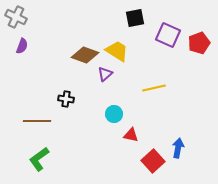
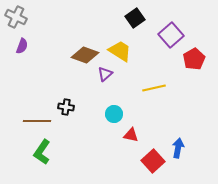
black square: rotated 24 degrees counterclockwise
purple square: moved 3 px right; rotated 25 degrees clockwise
red pentagon: moved 5 px left, 16 px down; rotated 10 degrees counterclockwise
yellow trapezoid: moved 3 px right
black cross: moved 8 px down
green L-shape: moved 3 px right, 7 px up; rotated 20 degrees counterclockwise
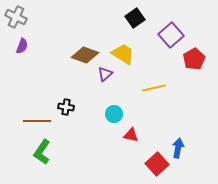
yellow trapezoid: moved 3 px right, 3 px down
red square: moved 4 px right, 3 px down
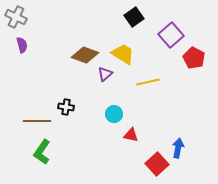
black square: moved 1 px left, 1 px up
purple semicircle: moved 1 px up; rotated 35 degrees counterclockwise
red pentagon: moved 1 px up; rotated 15 degrees counterclockwise
yellow line: moved 6 px left, 6 px up
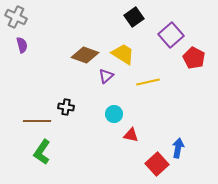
purple triangle: moved 1 px right, 2 px down
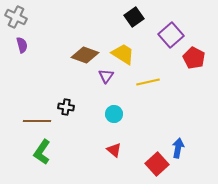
purple triangle: rotated 14 degrees counterclockwise
red triangle: moved 17 px left, 15 px down; rotated 28 degrees clockwise
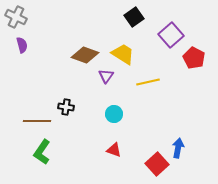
red triangle: rotated 21 degrees counterclockwise
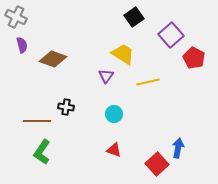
brown diamond: moved 32 px left, 4 px down
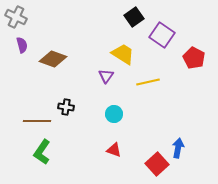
purple square: moved 9 px left; rotated 15 degrees counterclockwise
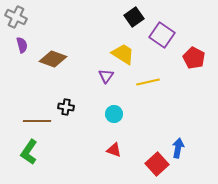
green L-shape: moved 13 px left
